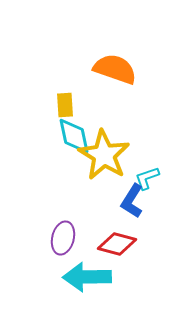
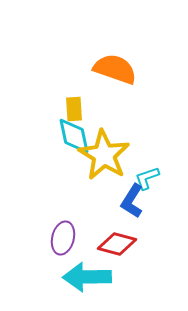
yellow rectangle: moved 9 px right, 4 px down
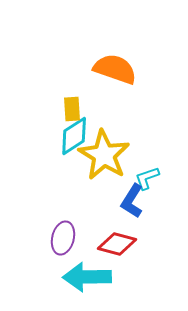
yellow rectangle: moved 2 px left
cyan diamond: rotated 69 degrees clockwise
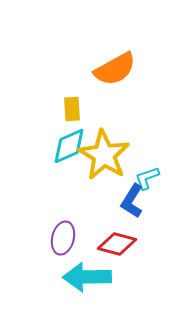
orange semicircle: rotated 132 degrees clockwise
cyan diamond: moved 5 px left, 10 px down; rotated 9 degrees clockwise
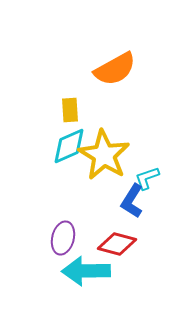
yellow rectangle: moved 2 px left, 1 px down
cyan arrow: moved 1 px left, 6 px up
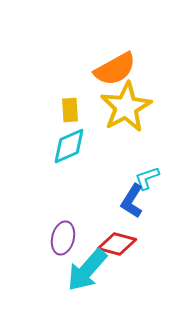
yellow star: moved 22 px right, 48 px up; rotated 12 degrees clockwise
cyan arrow: moved 1 px right, 1 px up; rotated 48 degrees counterclockwise
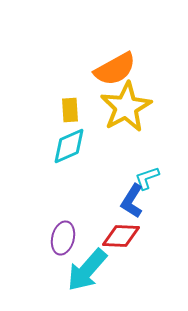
red diamond: moved 4 px right, 8 px up; rotated 12 degrees counterclockwise
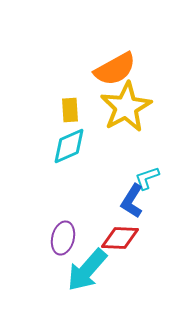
red diamond: moved 1 px left, 2 px down
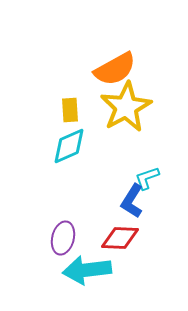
cyan arrow: rotated 42 degrees clockwise
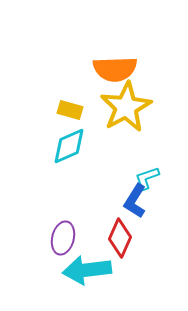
orange semicircle: rotated 27 degrees clockwise
yellow rectangle: rotated 70 degrees counterclockwise
blue L-shape: moved 3 px right
red diamond: rotated 69 degrees counterclockwise
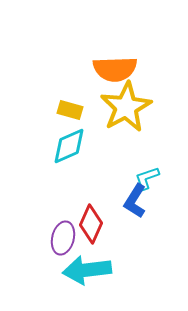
red diamond: moved 29 px left, 14 px up
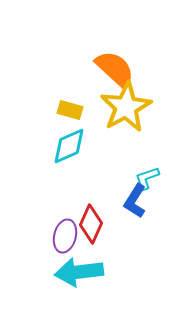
orange semicircle: rotated 135 degrees counterclockwise
purple ellipse: moved 2 px right, 2 px up
cyan arrow: moved 8 px left, 2 px down
